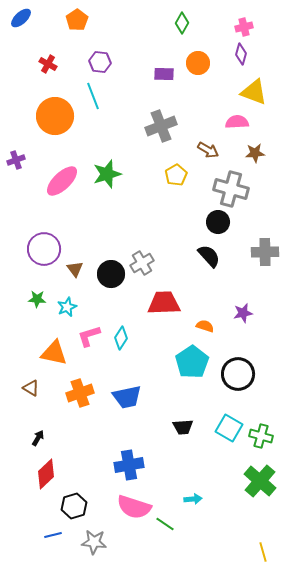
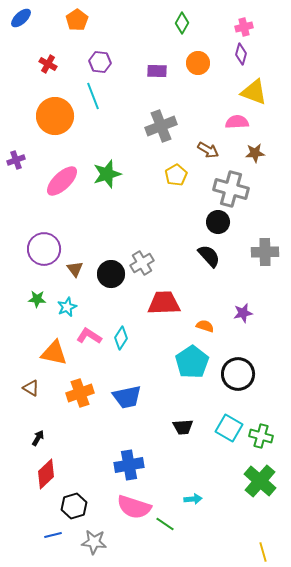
purple rectangle at (164, 74): moved 7 px left, 3 px up
pink L-shape at (89, 336): rotated 50 degrees clockwise
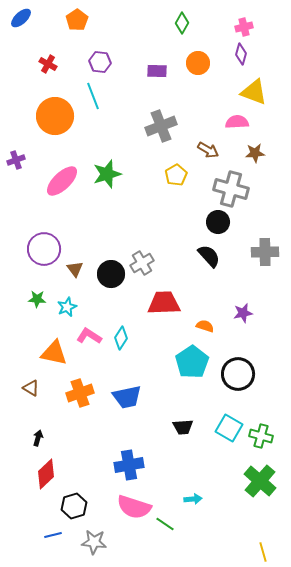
black arrow at (38, 438): rotated 14 degrees counterclockwise
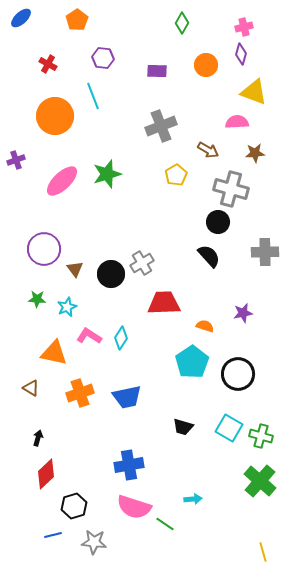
purple hexagon at (100, 62): moved 3 px right, 4 px up
orange circle at (198, 63): moved 8 px right, 2 px down
black trapezoid at (183, 427): rotated 20 degrees clockwise
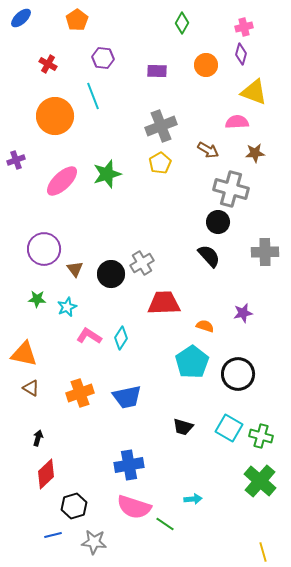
yellow pentagon at (176, 175): moved 16 px left, 12 px up
orange triangle at (54, 353): moved 30 px left, 1 px down
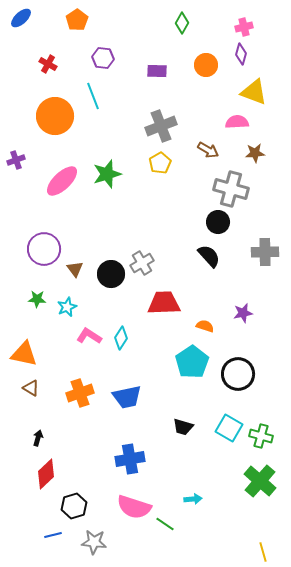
blue cross at (129, 465): moved 1 px right, 6 px up
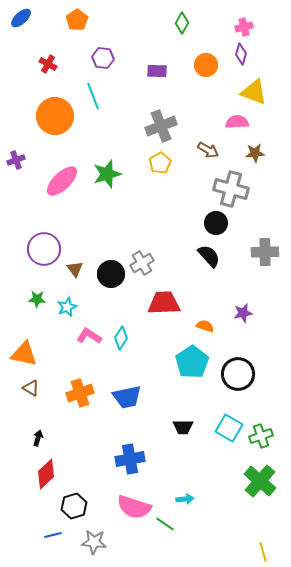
black circle at (218, 222): moved 2 px left, 1 px down
black trapezoid at (183, 427): rotated 15 degrees counterclockwise
green cross at (261, 436): rotated 35 degrees counterclockwise
cyan arrow at (193, 499): moved 8 px left
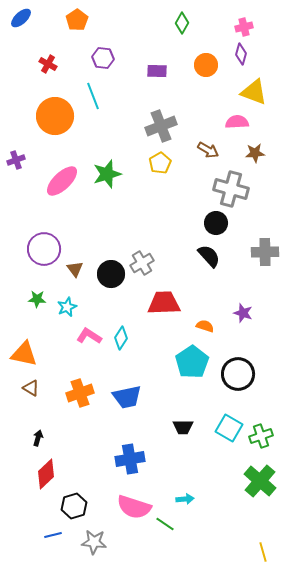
purple star at (243, 313): rotated 30 degrees clockwise
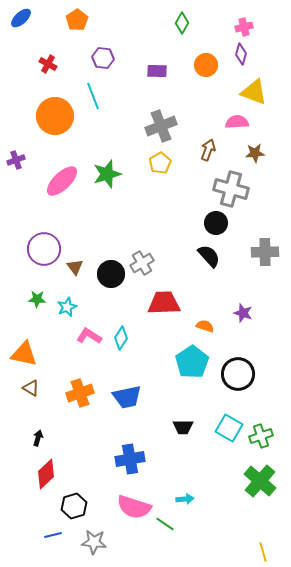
brown arrow at (208, 150): rotated 100 degrees counterclockwise
brown triangle at (75, 269): moved 2 px up
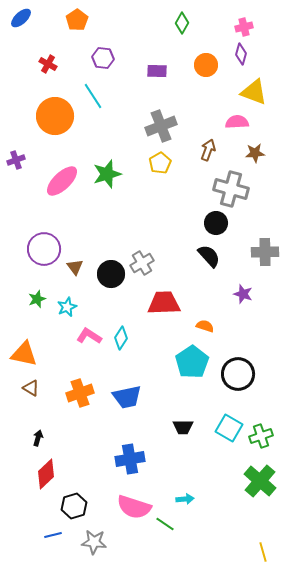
cyan line at (93, 96): rotated 12 degrees counterclockwise
green star at (37, 299): rotated 24 degrees counterclockwise
purple star at (243, 313): moved 19 px up
